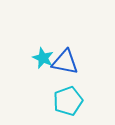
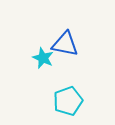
blue triangle: moved 18 px up
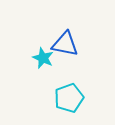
cyan pentagon: moved 1 px right, 3 px up
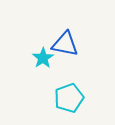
cyan star: rotated 15 degrees clockwise
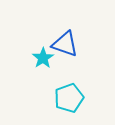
blue triangle: rotated 8 degrees clockwise
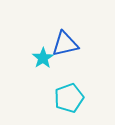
blue triangle: rotated 32 degrees counterclockwise
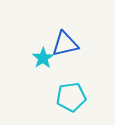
cyan pentagon: moved 2 px right, 1 px up; rotated 12 degrees clockwise
